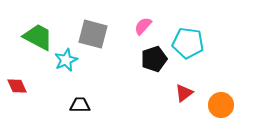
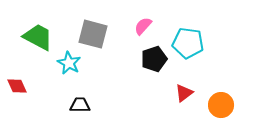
cyan star: moved 3 px right, 3 px down; rotated 20 degrees counterclockwise
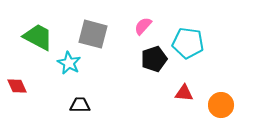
red triangle: rotated 42 degrees clockwise
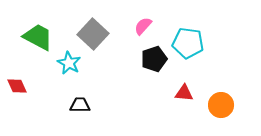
gray square: rotated 28 degrees clockwise
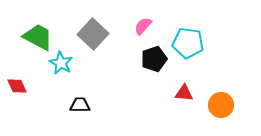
cyan star: moved 8 px left
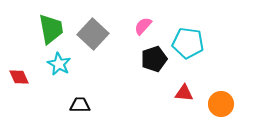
green trapezoid: moved 13 px right, 8 px up; rotated 52 degrees clockwise
cyan star: moved 2 px left, 1 px down
red diamond: moved 2 px right, 9 px up
orange circle: moved 1 px up
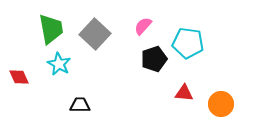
gray square: moved 2 px right
